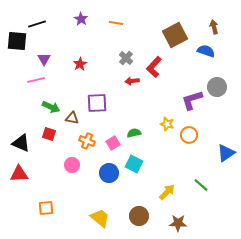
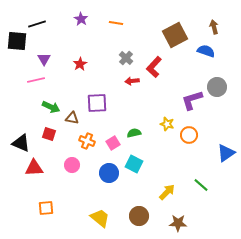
red triangle: moved 15 px right, 6 px up
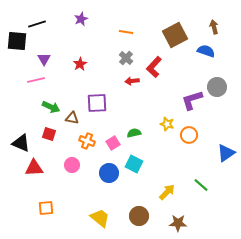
purple star: rotated 16 degrees clockwise
orange line: moved 10 px right, 9 px down
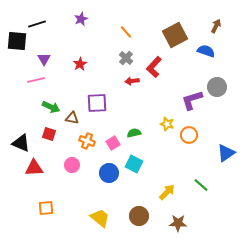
brown arrow: moved 2 px right, 1 px up; rotated 40 degrees clockwise
orange line: rotated 40 degrees clockwise
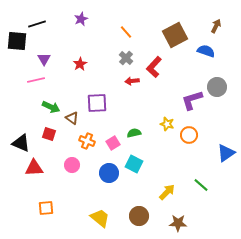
brown triangle: rotated 24 degrees clockwise
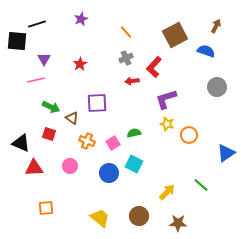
gray cross: rotated 24 degrees clockwise
purple L-shape: moved 26 px left, 1 px up
pink circle: moved 2 px left, 1 px down
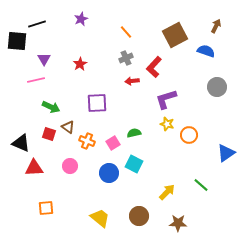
brown triangle: moved 4 px left, 9 px down
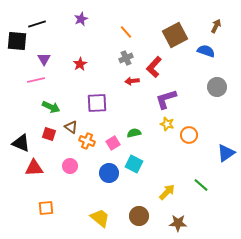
brown triangle: moved 3 px right
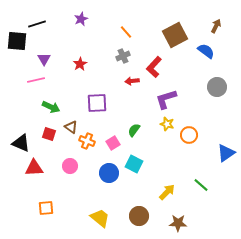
blue semicircle: rotated 18 degrees clockwise
gray cross: moved 3 px left, 2 px up
green semicircle: moved 3 px up; rotated 40 degrees counterclockwise
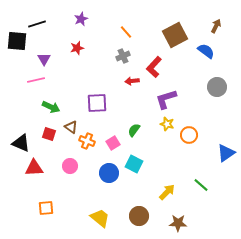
red star: moved 3 px left, 16 px up; rotated 16 degrees clockwise
